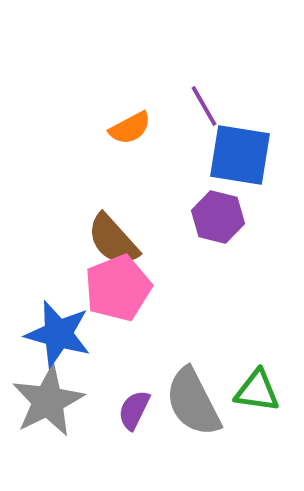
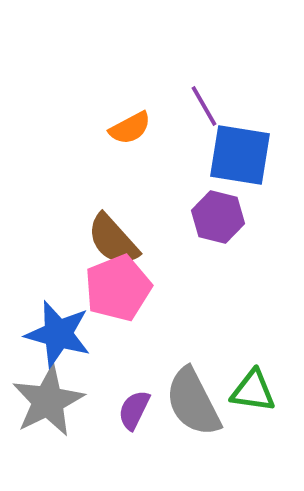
green triangle: moved 4 px left
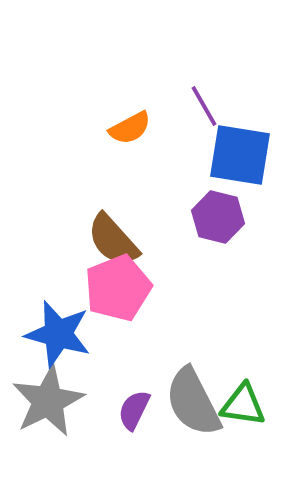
green triangle: moved 10 px left, 14 px down
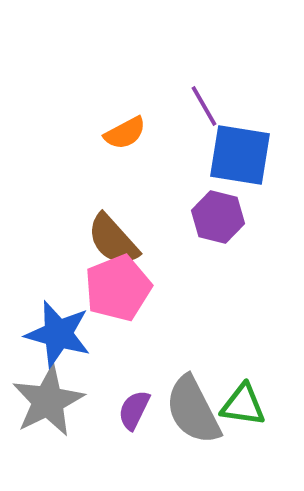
orange semicircle: moved 5 px left, 5 px down
gray semicircle: moved 8 px down
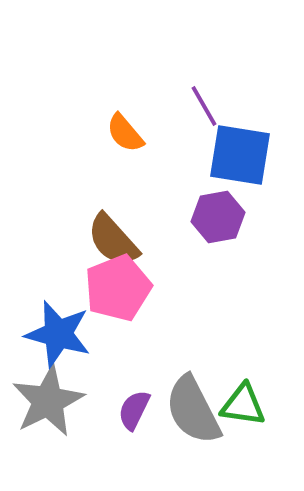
orange semicircle: rotated 78 degrees clockwise
purple hexagon: rotated 24 degrees counterclockwise
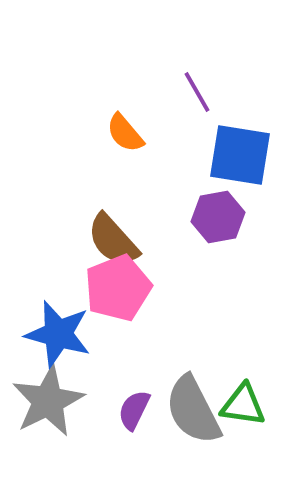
purple line: moved 7 px left, 14 px up
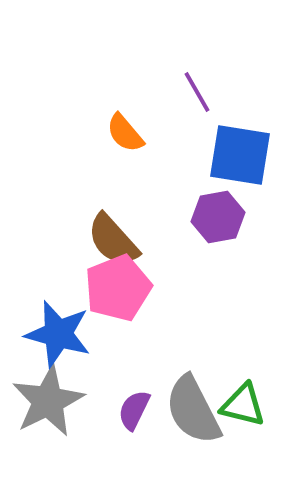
green triangle: rotated 6 degrees clockwise
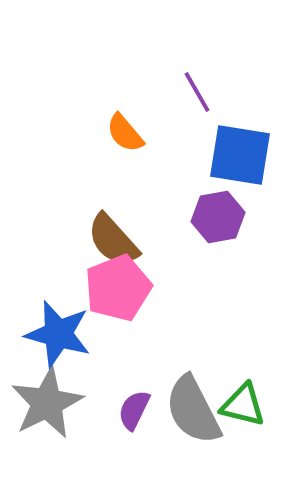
gray star: moved 1 px left, 2 px down
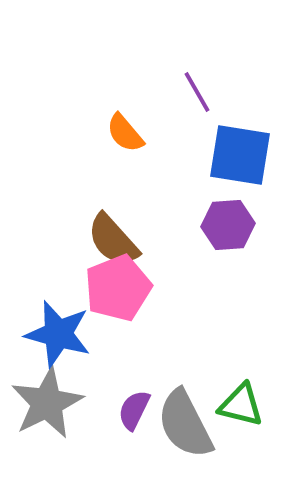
purple hexagon: moved 10 px right, 8 px down; rotated 6 degrees clockwise
green triangle: moved 2 px left
gray semicircle: moved 8 px left, 14 px down
